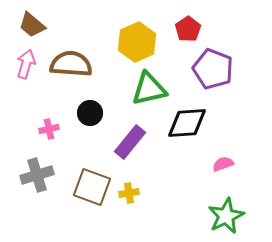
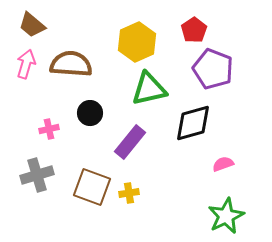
red pentagon: moved 6 px right, 1 px down
black diamond: moved 6 px right; rotated 12 degrees counterclockwise
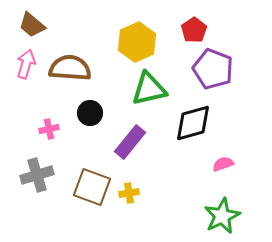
brown semicircle: moved 1 px left, 4 px down
green star: moved 4 px left
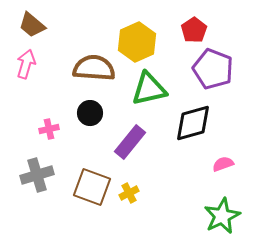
brown semicircle: moved 24 px right
yellow cross: rotated 18 degrees counterclockwise
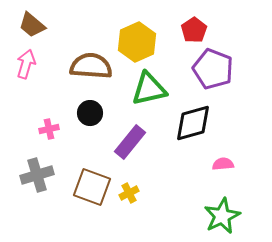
brown semicircle: moved 3 px left, 2 px up
pink semicircle: rotated 15 degrees clockwise
